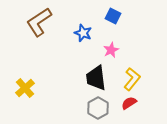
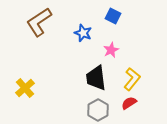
gray hexagon: moved 2 px down
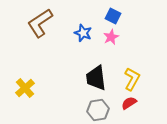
brown L-shape: moved 1 px right, 1 px down
pink star: moved 13 px up
yellow L-shape: rotated 10 degrees counterclockwise
gray hexagon: rotated 20 degrees clockwise
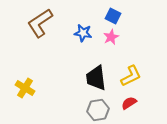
blue star: rotated 12 degrees counterclockwise
yellow L-shape: moved 1 px left, 3 px up; rotated 35 degrees clockwise
yellow cross: rotated 18 degrees counterclockwise
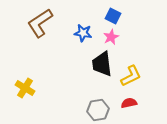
black trapezoid: moved 6 px right, 14 px up
red semicircle: rotated 21 degrees clockwise
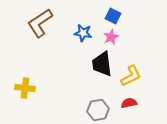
yellow cross: rotated 24 degrees counterclockwise
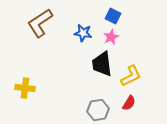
red semicircle: rotated 133 degrees clockwise
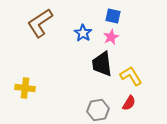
blue square: rotated 14 degrees counterclockwise
blue star: rotated 24 degrees clockwise
yellow L-shape: rotated 95 degrees counterclockwise
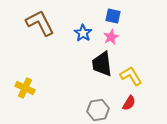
brown L-shape: rotated 96 degrees clockwise
yellow cross: rotated 18 degrees clockwise
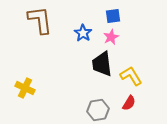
blue square: rotated 21 degrees counterclockwise
brown L-shape: moved 3 px up; rotated 20 degrees clockwise
